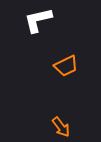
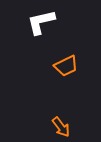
white L-shape: moved 3 px right, 2 px down
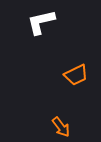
orange trapezoid: moved 10 px right, 9 px down
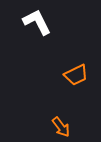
white L-shape: moved 4 px left; rotated 76 degrees clockwise
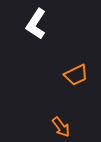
white L-shape: moved 1 px left, 2 px down; rotated 120 degrees counterclockwise
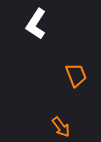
orange trapezoid: rotated 85 degrees counterclockwise
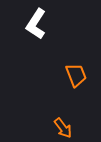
orange arrow: moved 2 px right, 1 px down
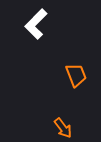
white L-shape: rotated 12 degrees clockwise
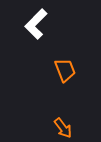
orange trapezoid: moved 11 px left, 5 px up
